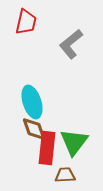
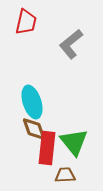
green triangle: rotated 16 degrees counterclockwise
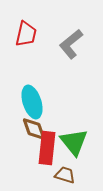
red trapezoid: moved 12 px down
brown trapezoid: rotated 20 degrees clockwise
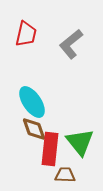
cyan ellipse: rotated 16 degrees counterclockwise
green triangle: moved 6 px right
red rectangle: moved 3 px right, 1 px down
brown trapezoid: rotated 15 degrees counterclockwise
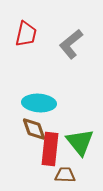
cyan ellipse: moved 7 px right, 1 px down; rotated 52 degrees counterclockwise
